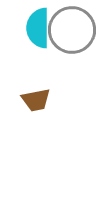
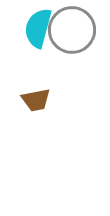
cyan semicircle: rotated 15 degrees clockwise
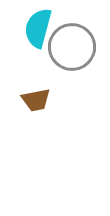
gray circle: moved 17 px down
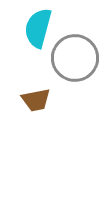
gray circle: moved 3 px right, 11 px down
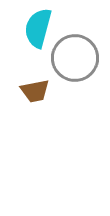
brown trapezoid: moved 1 px left, 9 px up
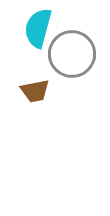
gray circle: moved 3 px left, 4 px up
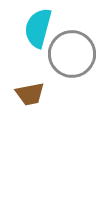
brown trapezoid: moved 5 px left, 3 px down
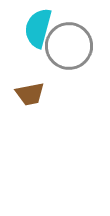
gray circle: moved 3 px left, 8 px up
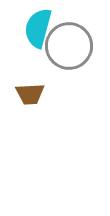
brown trapezoid: rotated 8 degrees clockwise
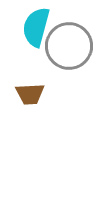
cyan semicircle: moved 2 px left, 1 px up
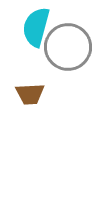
gray circle: moved 1 px left, 1 px down
